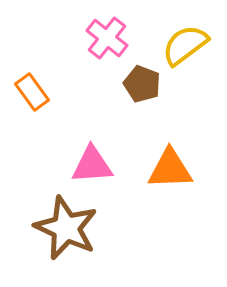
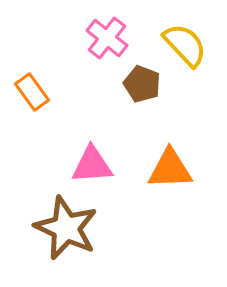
yellow semicircle: rotated 84 degrees clockwise
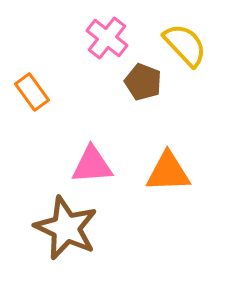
brown pentagon: moved 1 px right, 2 px up
orange triangle: moved 2 px left, 3 px down
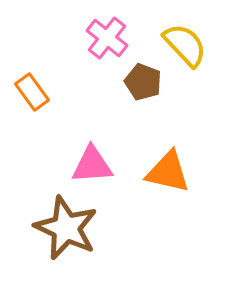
orange triangle: rotated 15 degrees clockwise
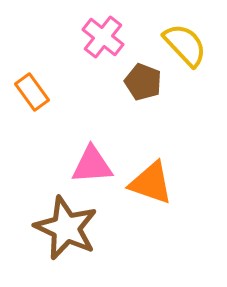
pink cross: moved 4 px left, 1 px up
orange triangle: moved 17 px left, 11 px down; rotated 6 degrees clockwise
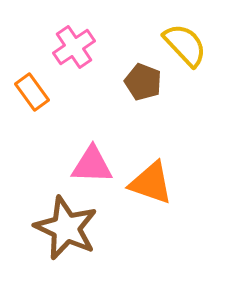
pink cross: moved 29 px left, 10 px down; rotated 18 degrees clockwise
pink triangle: rotated 6 degrees clockwise
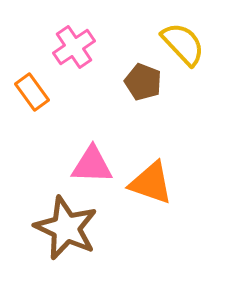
yellow semicircle: moved 2 px left, 1 px up
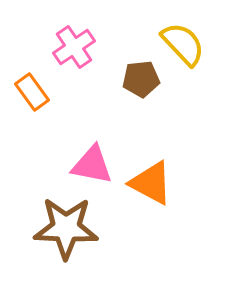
brown pentagon: moved 2 px left, 3 px up; rotated 27 degrees counterclockwise
pink triangle: rotated 9 degrees clockwise
orange triangle: rotated 9 degrees clockwise
brown star: rotated 22 degrees counterclockwise
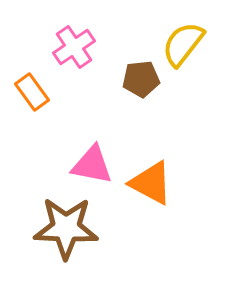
yellow semicircle: rotated 99 degrees counterclockwise
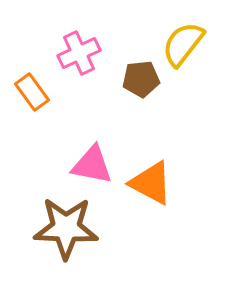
pink cross: moved 5 px right, 6 px down; rotated 9 degrees clockwise
